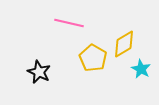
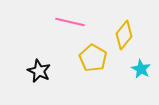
pink line: moved 1 px right, 1 px up
yellow diamond: moved 9 px up; rotated 20 degrees counterclockwise
black star: moved 1 px up
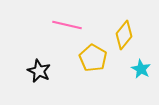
pink line: moved 3 px left, 3 px down
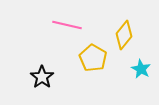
black star: moved 3 px right, 6 px down; rotated 10 degrees clockwise
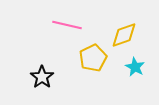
yellow diamond: rotated 32 degrees clockwise
yellow pentagon: rotated 16 degrees clockwise
cyan star: moved 6 px left, 2 px up
